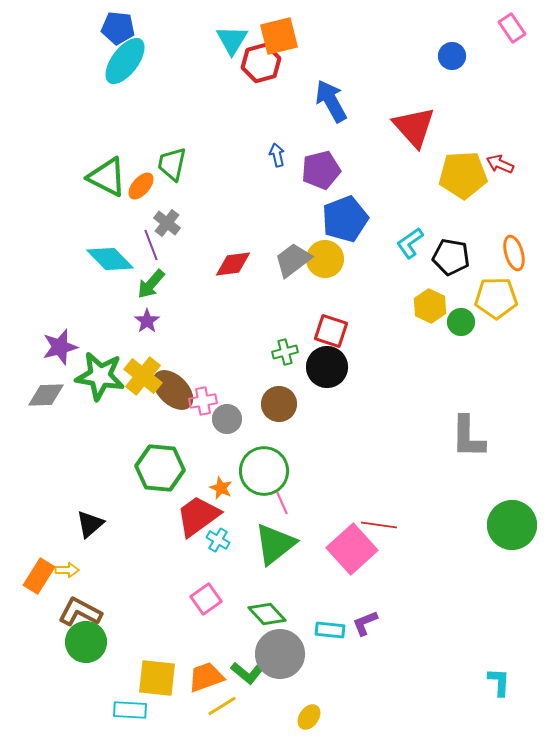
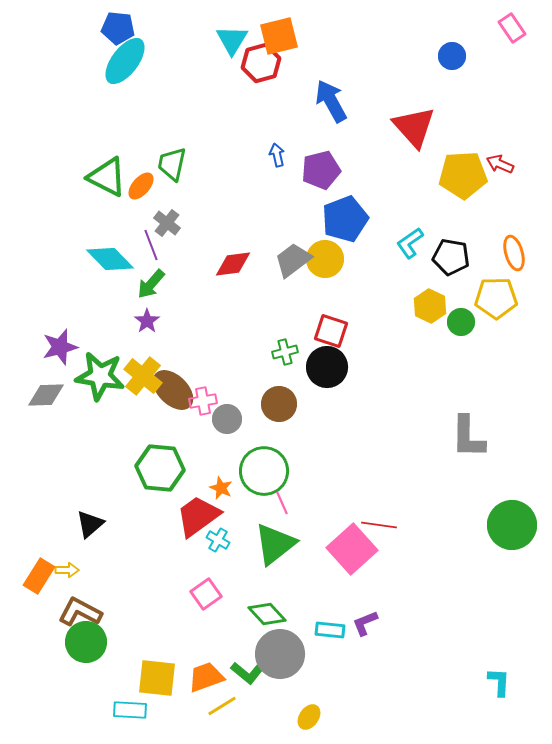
pink square at (206, 599): moved 5 px up
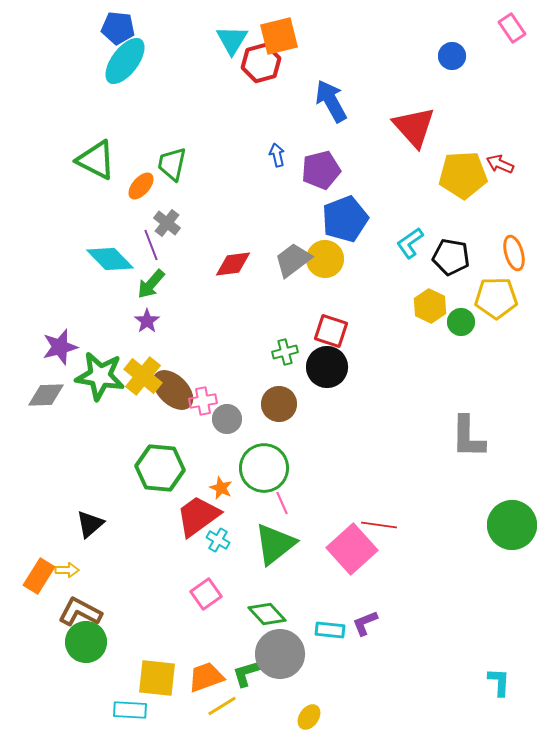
green triangle at (107, 177): moved 11 px left, 17 px up
green circle at (264, 471): moved 3 px up
green L-shape at (247, 673): rotated 124 degrees clockwise
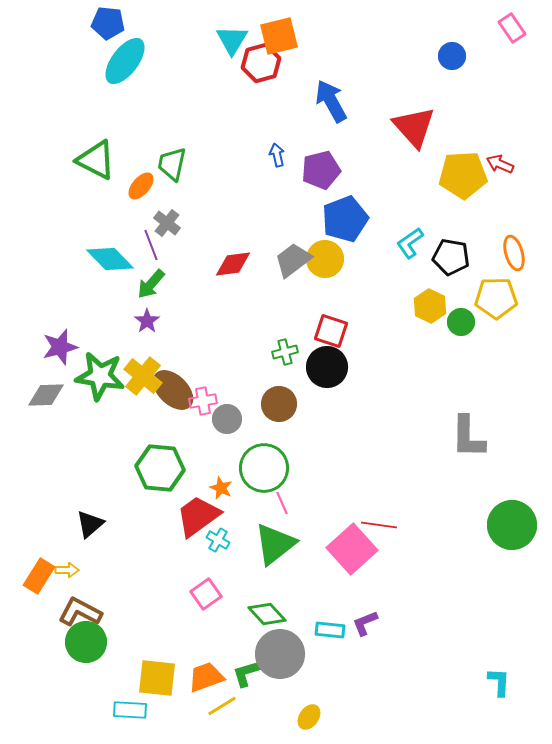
blue pentagon at (118, 28): moved 10 px left, 5 px up
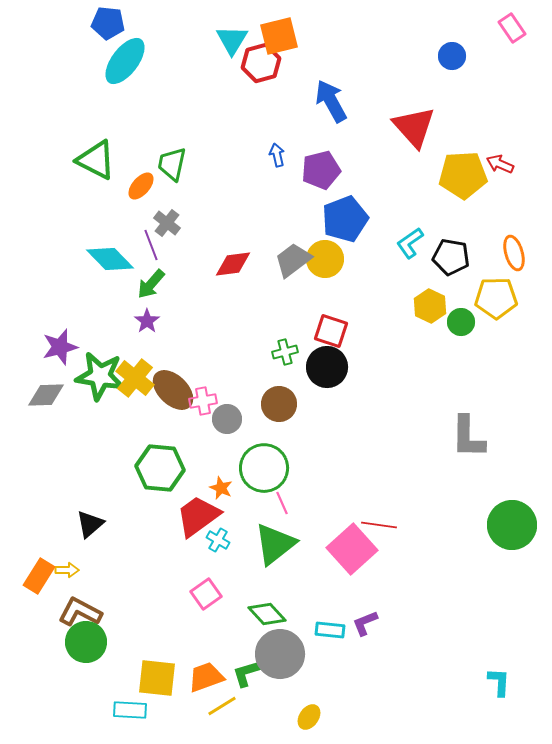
yellow cross at (143, 376): moved 8 px left, 2 px down
